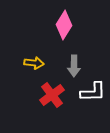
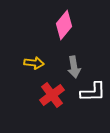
pink diamond: rotated 8 degrees clockwise
gray arrow: moved 1 px down; rotated 10 degrees counterclockwise
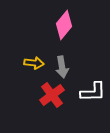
gray arrow: moved 12 px left
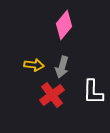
yellow arrow: moved 2 px down
gray arrow: rotated 25 degrees clockwise
white L-shape: rotated 92 degrees clockwise
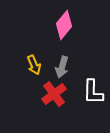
yellow arrow: rotated 60 degrees clockwise
red cross: moved 2 px right, 1 px up
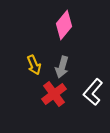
white L-shape: rotated 40 degrees clockwise
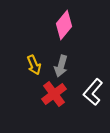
gray arrow: moved 1 px left, 1 px up
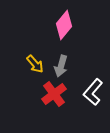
yellow arrow: moved 1 px right, 1 px up; rotated 18 degrees counterclockwise
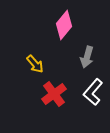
gray arrow: moved 26 px right, 9 px up
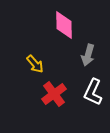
pink diamond: rotated 40 degrees counterclockwise
gray arrow: moved 1 px right, 2 px up
white L-shape: rotated 16 degrees counterclockwise
